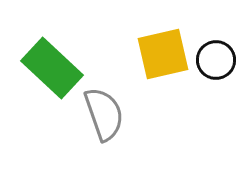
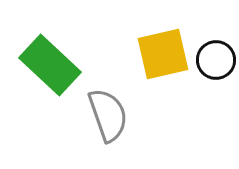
green rectangle: moved 2 px left, 3 px up
gray semicircle: moved 4 px right, 1 px down
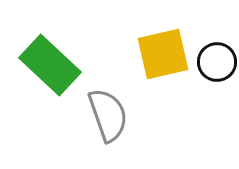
black circle: moved 1 px right, 2 px down
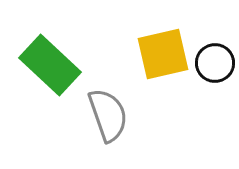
black circle: moved 2 px left, 1 px down
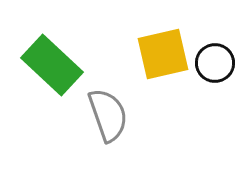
green rectangle: moved 2 px right
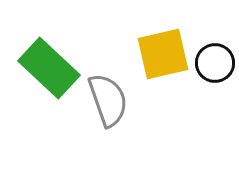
green rectangle: moved 3 px left, 3 px down
gray semicircle: moved 15 px up
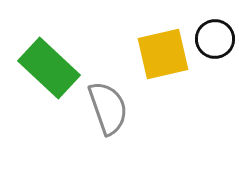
black circle: moved 24 px up
gray semicircle: moved 8 px down
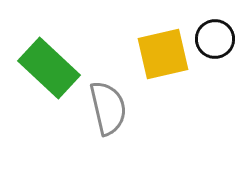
gray semicircle: rotated 6 degrees clockwise
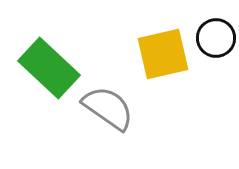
black circle: moved 1 px right, 1 px up
gray semicircle: rotated 42 degrees counterclockwise
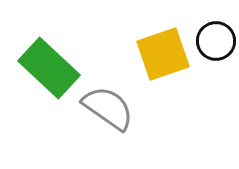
black circle: moved 3 px down
yellow square: rotated 6 degrees counterclockwise
